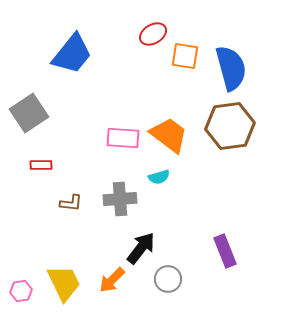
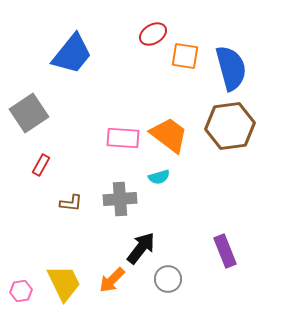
red rectangle: rotated 60 degrees counterclockwise
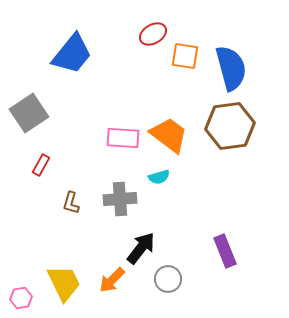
brown L-shape: rotated 100 degrees clockwise
pink hexagon: moved 7 px down
